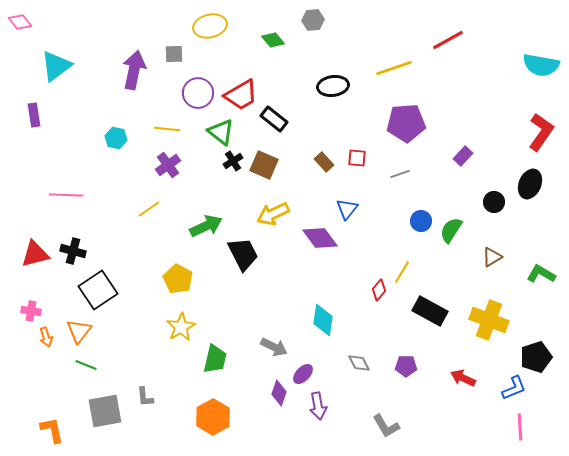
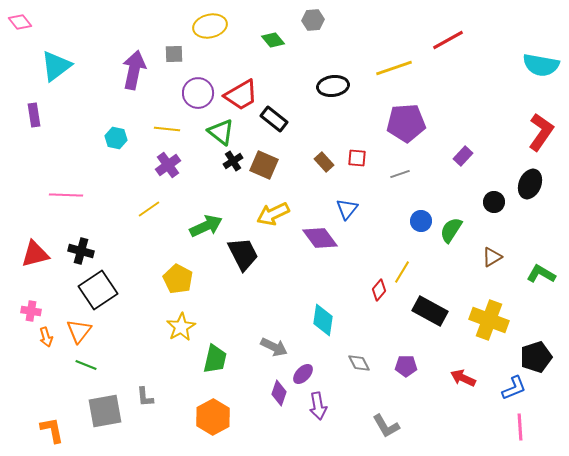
black cross at (73, 251): moved 8 px right
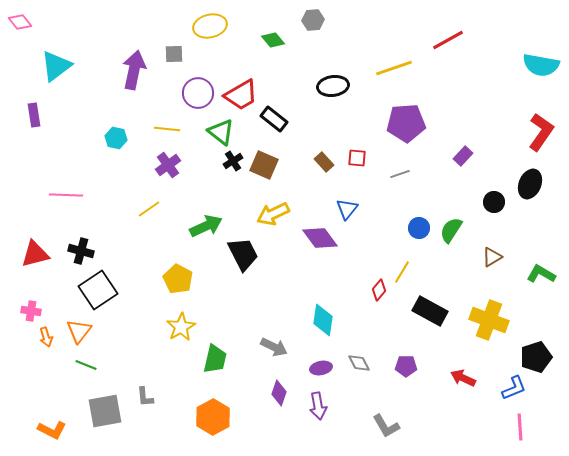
blue circle at (421, 221): moved 2 px left, 7 px down
purple ellipse at (303, 374): moved 18 px right, 6 px up; rotated 35 degrees clockwise
orange L-shape at (52, 430): rotated 128 degrees clockwise
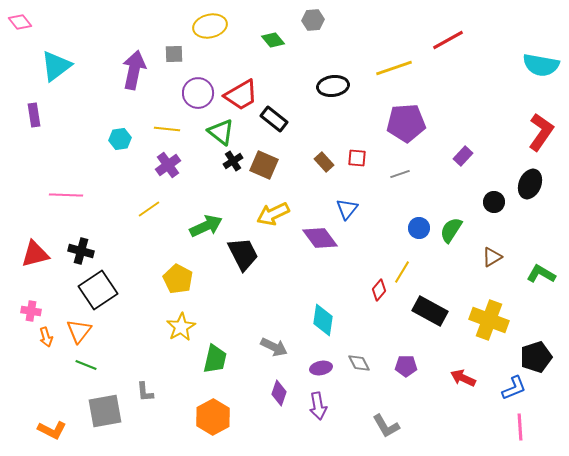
cyan hexagon at (116, 138): moved 4 px right, 1 px down; rotated 20 degrees counterclockwise
gray L-shape at (145, 397): moved 5 px up
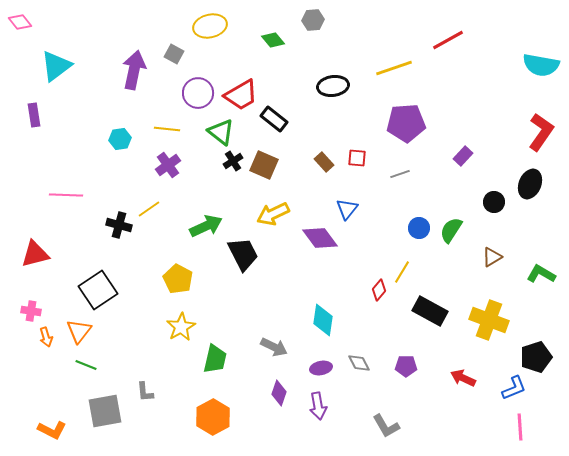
gray square at (174, 54): rotated 30 degrees clockwise
black cross at (81, 251): moved 38 px right, 26 px up
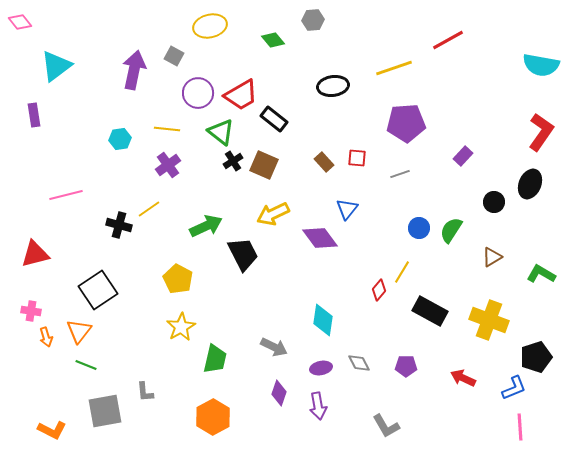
gray square at (174, 54): moved 2 px down
pink line at (66, 195): rotated 16 degrees counterclockwise
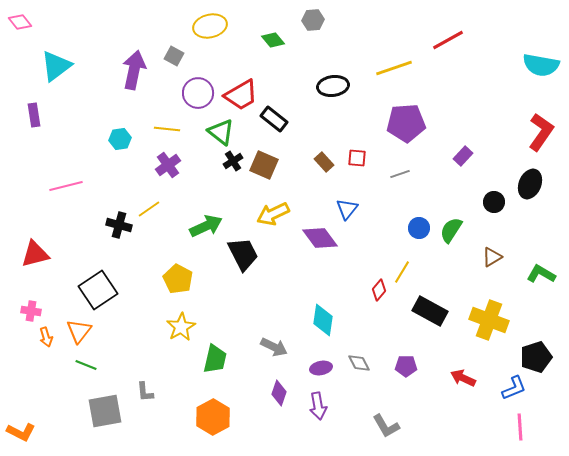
pink line at (66, 195): moved 9 px up
orange L-shape at (52, 430): moved 31 px left, 2 px down
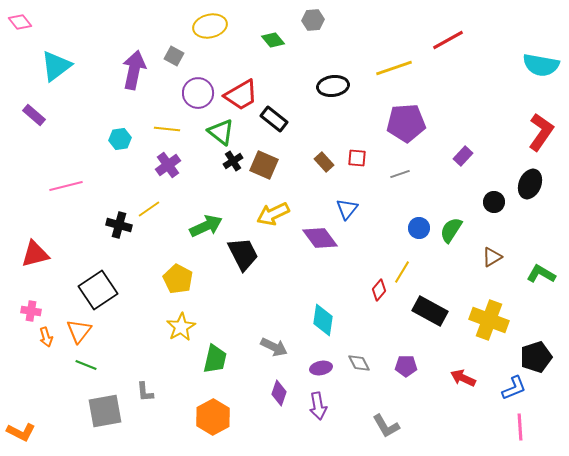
purple rectangle at (34, 115): rotated 40 degrees counterclockwise
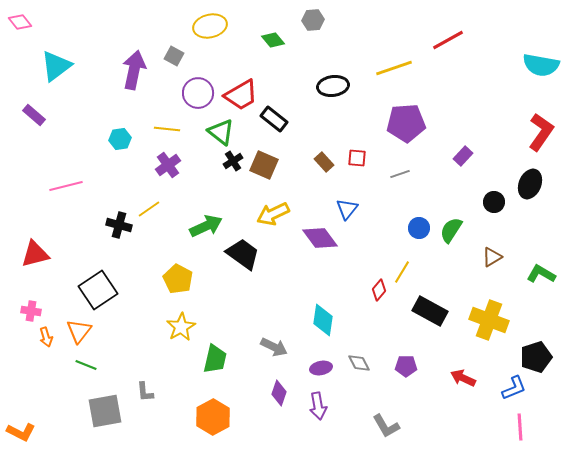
black trapezoid at (243, 254): rotated 27 degrees counterclockwise
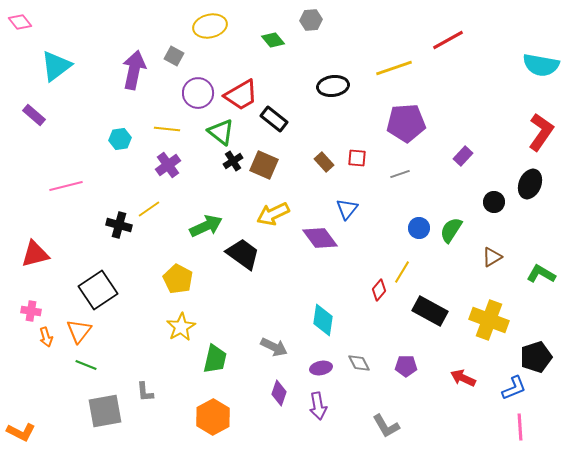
gray hexagon at (313, 20): moved 2 px left
